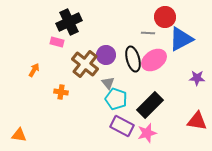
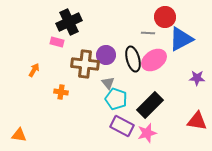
brown cross: rotated 32 degrees counterclockwise
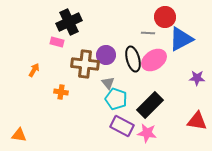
pink star: rotated 24 degrees clockwise
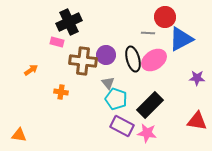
brown cross: moved 2 px left, 3 px up
orange arrow: moved 3 px left; rotated 24 degrees clockwise
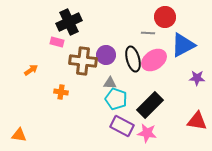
blue triangle: moved 2 px right, 6 px down
gray triangle: moved 2 px right; rotated 48 degrees counterclockwise
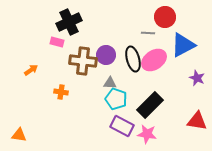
purple star: rotated 21 degrees clockwise
pink star: moved 1 px down
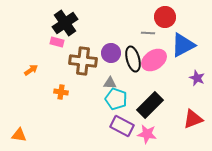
black cross: moved 4 px left, 1 px down; rotated 10 degrees counterclockwise
purple circle: moved 5 px right, 2 px up
red triangle: moved 4 px left, 2 px up; rotated 30 degrees counterclockwise
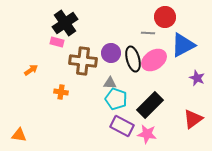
red triangle: rotated 15 degrees counterclockwise
